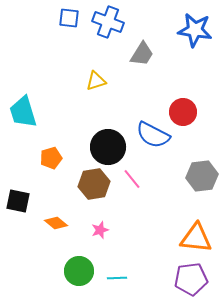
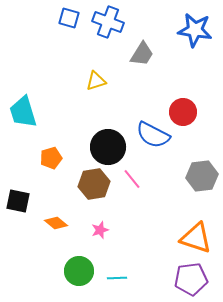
blue square: rotated 10 degrees clockwise
orange triangle: rotated 12 degrees clockwise
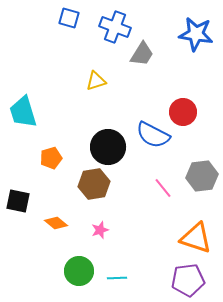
blue cross: moved 7 px right, 5 px down
blue star: moved 1 px right, 4 px down
pink line: moved 31 px right, 9 px down
purple pentagon: moved 3 px left, 1 px down
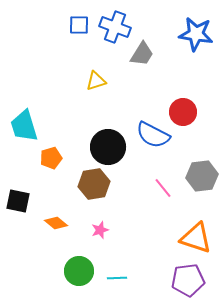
blue square: moved 10 px right, 7 px down; rotated 15 degrees counterclockwise
cyan trapezoid: moved 1 px right, 14 px down
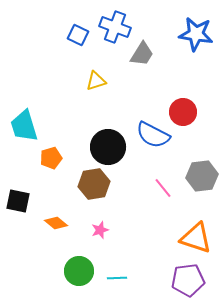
blue square: moved 1 px left, 10 px down; rotated 25 degrees clockwise
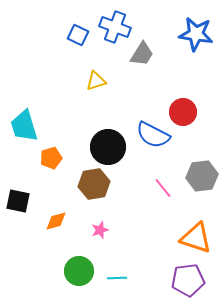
orange diamond: moved 2 px up; rotated 55 degrees counterclockwise
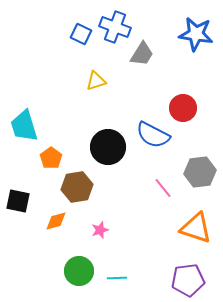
blue square: moved 3 px right, 1 px up
red circle: moved 4 px up
orange pentagon: rotated 20 degrees counterclockwise
gray hexagon: moved 2 px left, 4 px up
brown hexagon: moved 17 px left, 3 px down
orange triangle: moved 10 px up
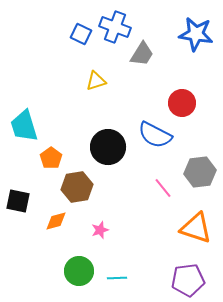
red circle: moved 1 px left, 5 px up
blue semicircle: moved 2 px right
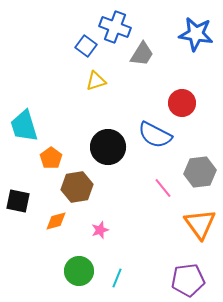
blue square: moved 5 px right, 12 px down; rotated 10 degrees clockwise
orange triangle: moved 4 px right, 4 px up; rotated 36 degrees clockwise
cyan line: rotated 66 degrees counterclockwise
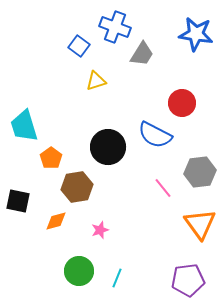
blue square: moved 7 px left
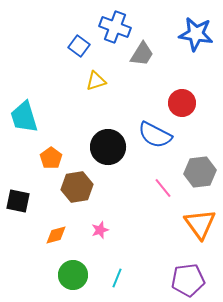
cyan trapezoid: moved 9 px up
orange diamond: moved 14 px down
green circle: moved 6 px left, 4 px down
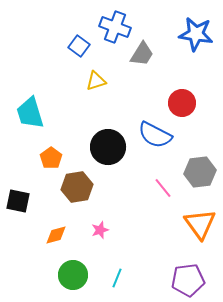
cyan trapezoid: moved 6 px right, 4 px up
